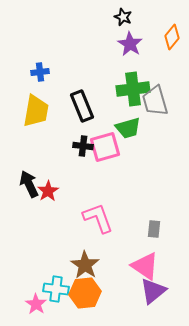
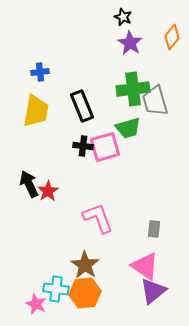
purple star: moved 1 px up
pink star: rotated 10 degrees counterclockwise
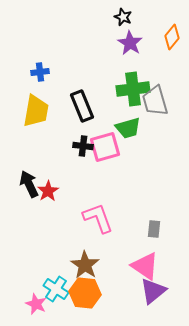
cyan cross: rotated 25 degrees clockwise
orange hexagon: rotated 12 degrees clockwise
